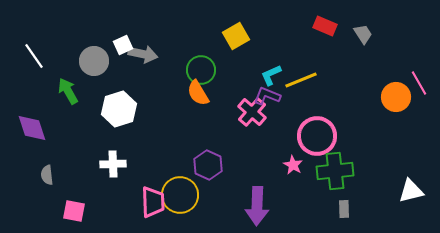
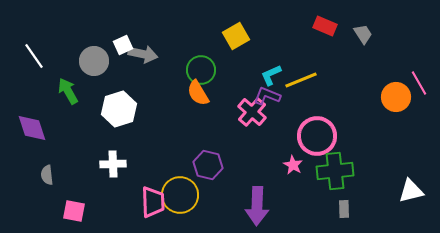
purple hexagon: rotated 12 degrees counterclockwise
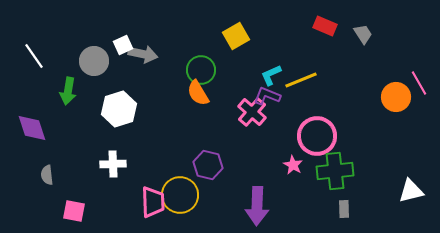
green arrow: rotated 140 degrees counterclockwise
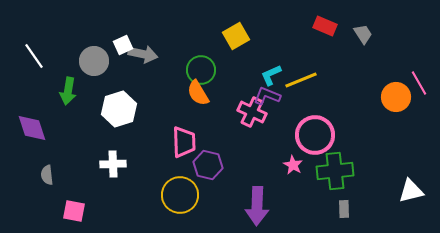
pink cross: rotated 16 degrees counterclockwise
pink circle: moved 2 px left, 1 px up
pink trapezoid: moved 31 px right, 60 px up
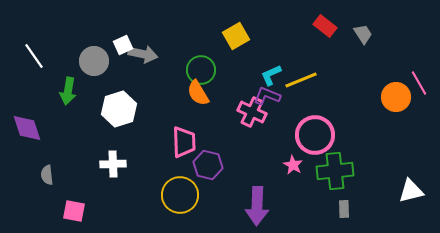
red rectangle: rotated 15 degrees clockwise
purple diamond: moved 5 px left
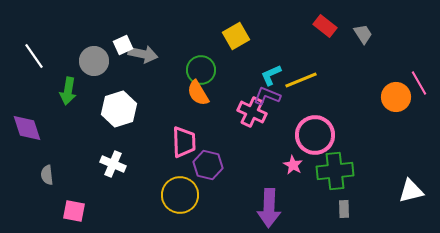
white cross: rotated 25 degrees clockwise
purple arrow: moved 12 px right, 2 px down
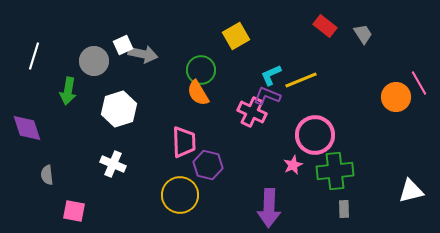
white line: rotated 52 degrees clockwise
pink star: rotated 18 degrees clockwise
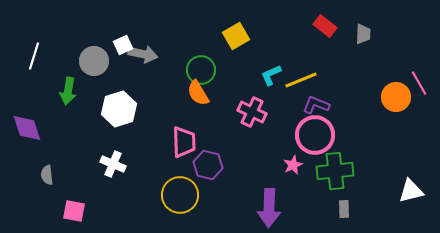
gray trapezoid: rotated 35 degrees clockwise
purple L-shape: moved 49 px right, 9 px down
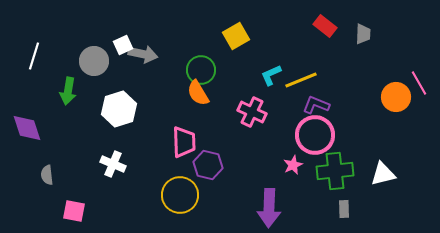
white triangle: moved 28 px left, 17 px up
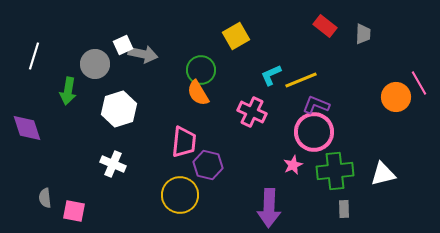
gray circle: moved 1 px right, 3 px down
pink circle: moved 1 px left, 3 px up
pink trapezoid: rotated 8 degrees clockwise
gray semicircle: moved 2 px left, 23 px down
